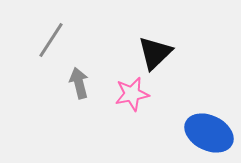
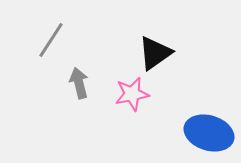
black triangle: rotated 9 degrees clockwise
blue ellipse: rotated 9 degrees counterclockwise
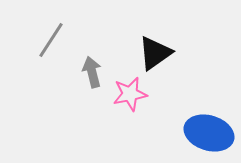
gray arrow: moved 13 px right, 11 px up
pink star: moved 2 px left
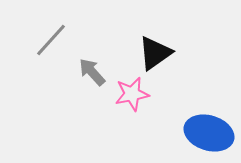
gray line: rotated 9 degrees clockwise
gray arrow: rotated 28 degrees counterclockwise
pink star: moved 2 px right
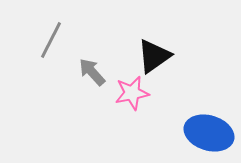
gray line: rotated 15 degrees counterclockwise
black triangle: moved 1 px left, 3 px down
pink star: moved 1 px up
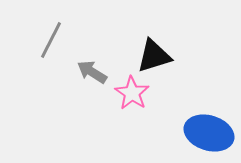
black triangle: rotated 18 degrees clockwise
gray arrow: rotated 16 degrees counterclockwise
pink star: rotated 28 degrees counterclockwise
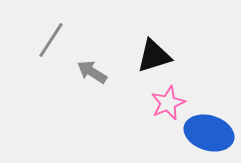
gray line: rotated 6 degrees clockwise
pink star: moved 36 px right, 10 px down; rotated 16 degrees clockwise
